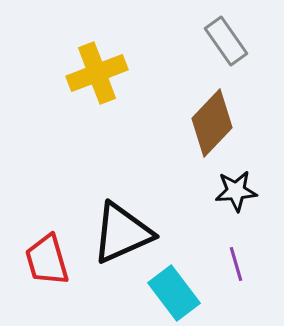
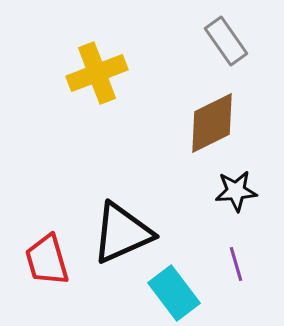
brown diamond: rotated 20 degrees clockwise
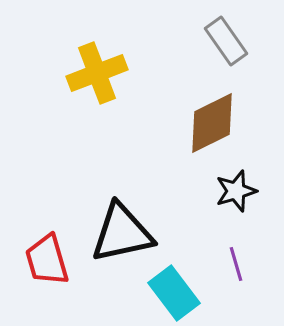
black star: rotated 12 degrees counterclockwise
black triangle: rotated 12 degrees clockwise
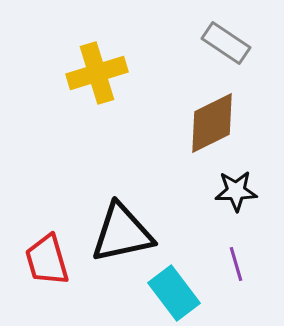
gray rectangle: moved 2 px down; rotated 21 degrees counterclockwise
yellow cross: rotated 4 degrees clockwise
black star: rotated 15 degrees clockwise
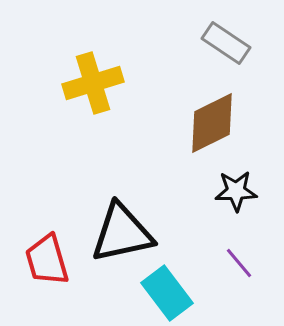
yellow cross: moved 4 px left, 10 px down
purple line: moved 3 px right, 1 px up; rotated 24 degrees counterclockwise
cyan rectangle: moved 7 px left
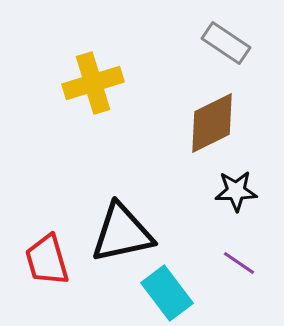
purple line: rotated 16 degrees counterclockwise
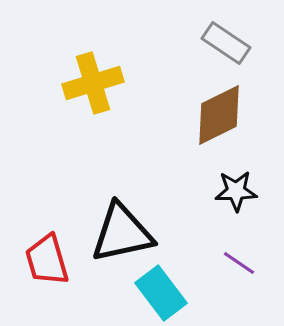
brown diamond: moved 7 px right, 8 px up
cyan rectangle: moved 6 px left
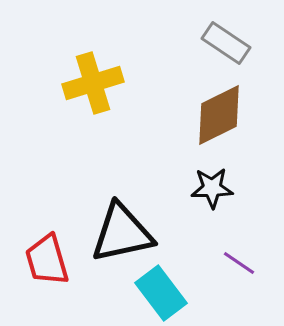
black star: moved 24 px left, 3 px up
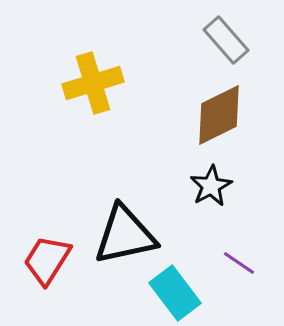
gray rectangle: moved 3 px up; rotated 15 degrees clockwise
black star: moved 1 px left, 2 px up; rotated 27 degrees counterclockwise
black triangle: moved 3 px right, 2 px down
red trapezoid: rotated 48 degrees clockwise
cyan rectangle: moved 14 px right
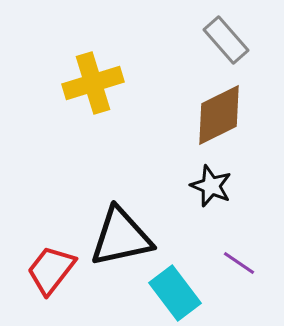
black star: rotated 21 degrees counterclockwise
black triangle: moved 4 px left, 2 px down
red trapezoid: moved 4 px right, 10 px down; rotated 6 degrees clockwise
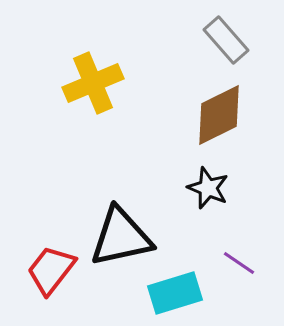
yellow cross: rotated 6 degrees counterclockwise
black star: moved 3 px left, 2 px down
cyan rectangle: rotated 70 degrees counterclockwise
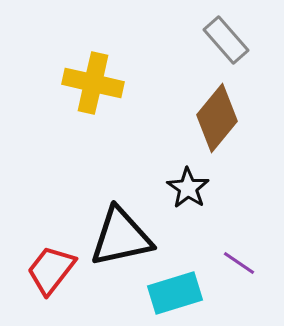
yellow cross: rotated 36 degrees clockwise
brown diamond: moved 2 px left, 3 px down; rotated 24 degrees counterclockwise
black star: moved 20 px left; rotated 12 degrees clockwise
